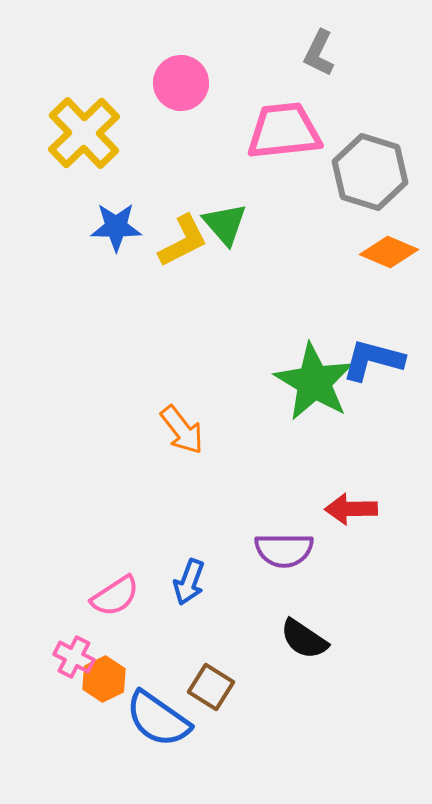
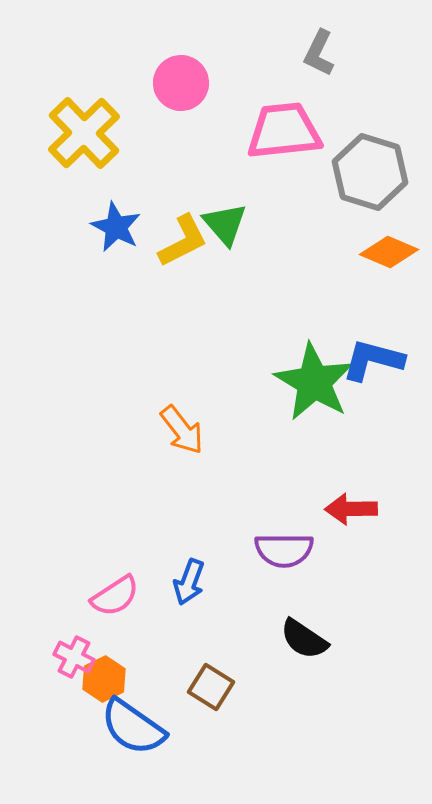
blue star: rotated 27 degrees clockwise
blue semicircle: moved 25 px left, 8 px down
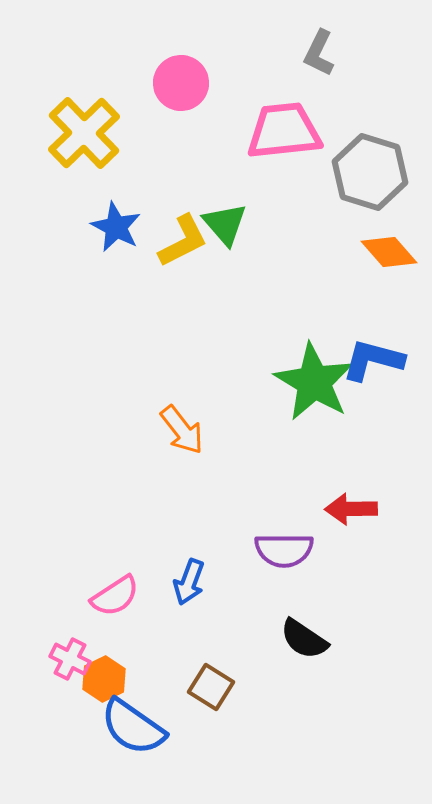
orange diamond: rotated 26 degrees clockwise
pink cross: moved 4 px left, 2 px down
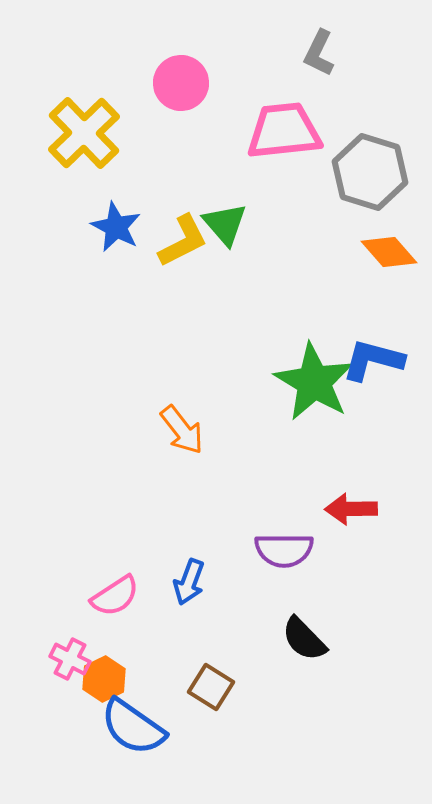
black semicircle: rotated 12 degrees clockwise
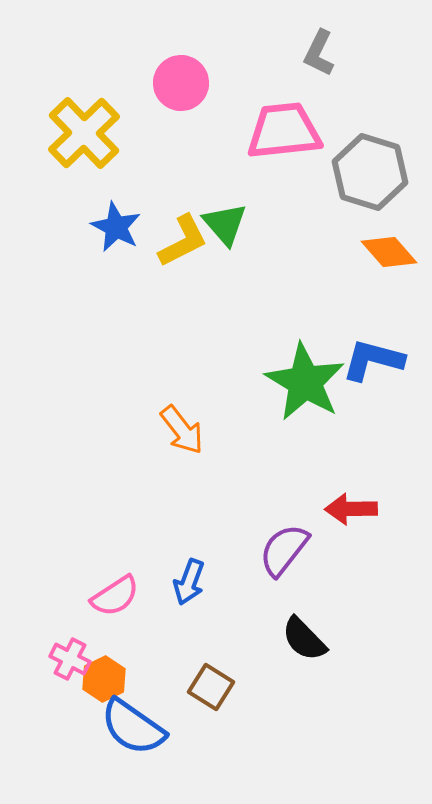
green star: moved 9 px left
purple semicircle: rotated 128 degrees clockwise
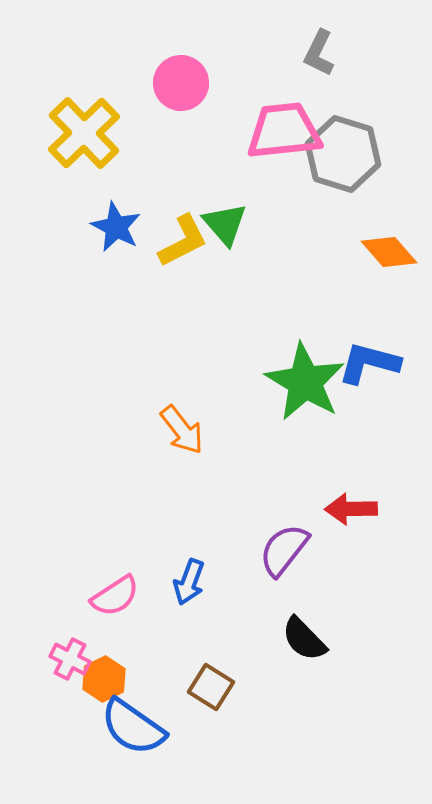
gray hexagon: moved 27 px left, 18 px up
blue L-shape: moved 4 px left, 3 px down
